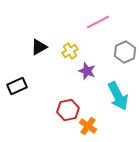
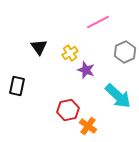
black triangle: rotated 36 degrees counterclockwise
yellow cross: moved 2 px down
purple star: moved 1 px left, 1 px up
black rectangle: rotated 54 degrees counterclockwise
cyan arrow: rotated 20 degrees counterclockwise
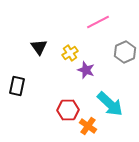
cyan arrow: moved 8 px left, 8 px down
red hexagon: rotated 10 degrees clockwise
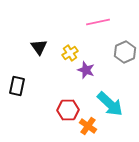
pink line: rotated 15 degrees clockwise
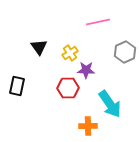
purple star: rotated 18 degrees counterclockwise
cyan arrow: rotated 12 degrees clockwise
red hexagon: moved 22 px up
orange cross: rotated 36 degrees counterclockwise
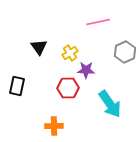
orange cross: moved 34 px left
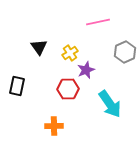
purple star: rotated 24 degrees counterclockwise
red hexagon: moved 1 px down
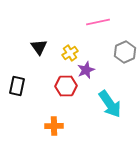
red hexagon: moved 2 px left, 3 px up
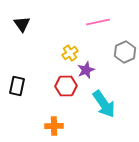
black triangle: moved 17 px left, 23 px up
cyan arrow: moved 6 px left
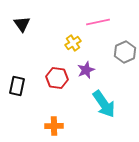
yellow cross: moved 3 px right, 10 px up
red hexagon: moved 9 px left, 8 px up; rotated 10 degrees clockwise
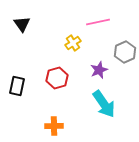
purple star: moved 13 px right
red hexagon: rotated 25 degrees counterclockwise
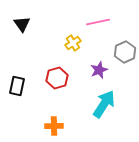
cyan arrow: rotated 112 degrees counterclockwise
